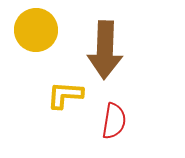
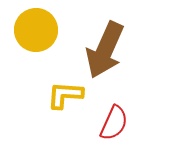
brown arrow: rotated 22 degrees clockwise
red semicircle: moved 2 px down; rotated 15 degrees clockwise
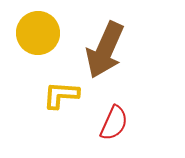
yellow circle: moved 2 px right, 3 px down
yellow L-shape: moved 4 px left
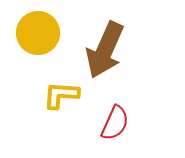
red semicircle: moved 1 px right
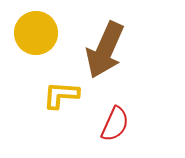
yellow circle: moved 2 px left
red semicircle: moved 1 px down
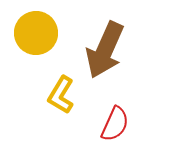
yellow L-shape: rotated 63 degrees counterclockwise
